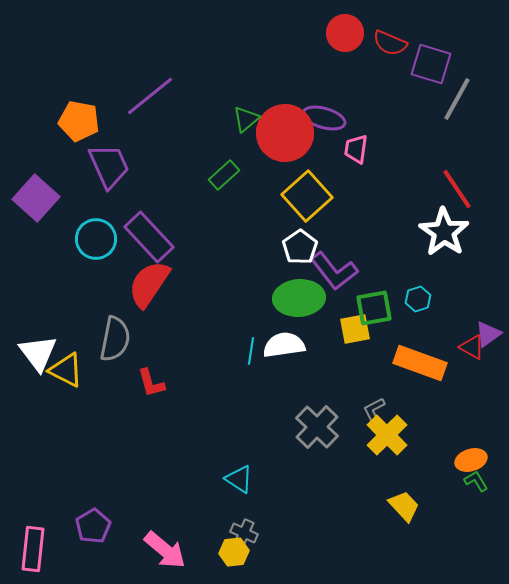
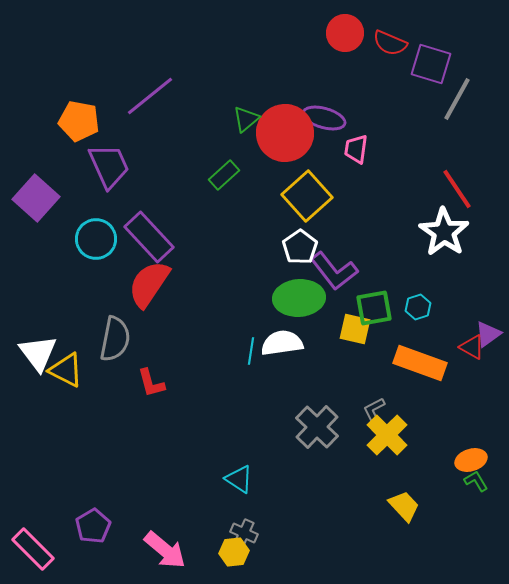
cyan hexagon at (418, 299): moved 8 px down
yellow square at (355, 329): rotated 24 degrees clockwise
white semicircle at (284, 345): moved 2 px left, 2 px up
pink rectangle at (33, 549): rotated 51 degrees counterclockwise
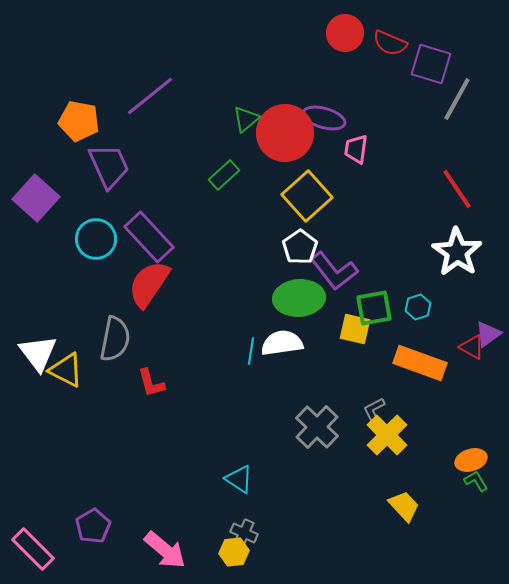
white star at (444, 232): moved 13 px right, 20 px down
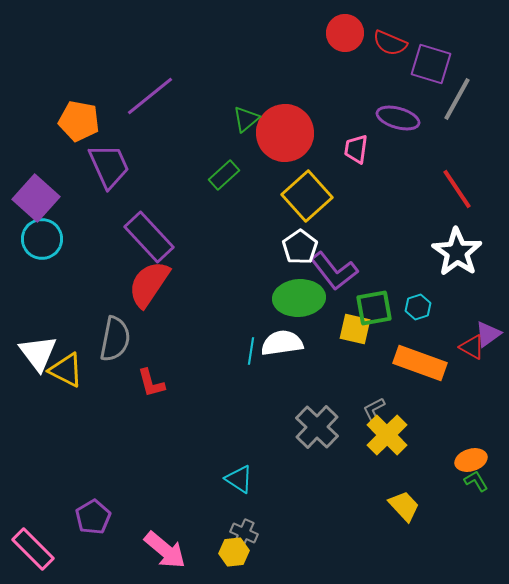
purple ellipse at (324, 118): moved 74 px right
cyan circle at (96, 239): moved 54 px left
purple pentagon at (93, 526): moved 9 px up
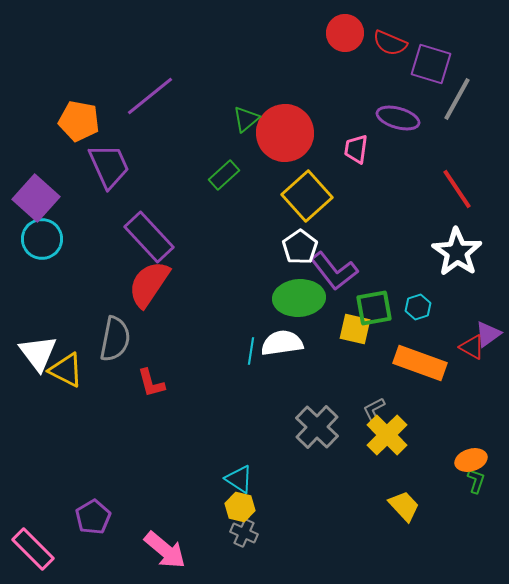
green L-shape at (476, 481): rotated 50 degrees clockwise
yellow hexagon at (234, 552): moved 6 px right, 45 px up; rotated 20 degrees clockwise
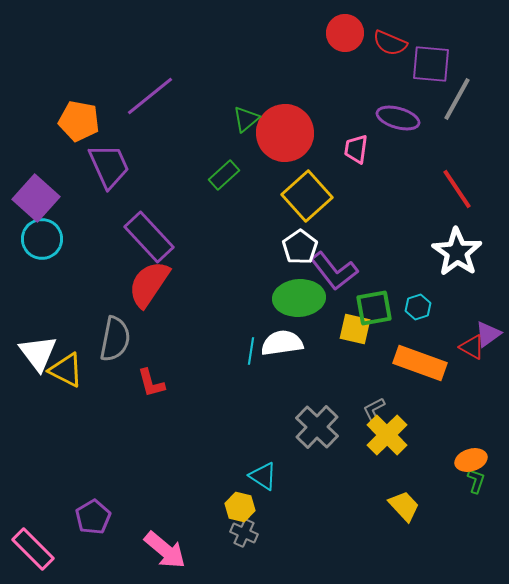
purple square at (431, 64): rotated 12 degrees counterclockwise
cyan triangle at (239, 479): moved 24 px right, 3 px up
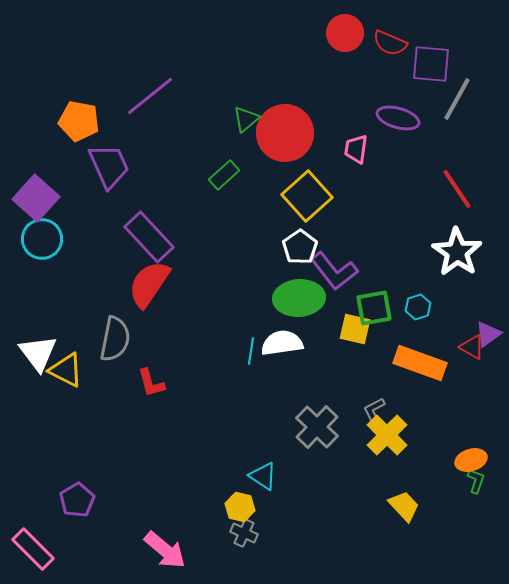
purple pentagon at (93, 517): moved 16 px left, 17 px up
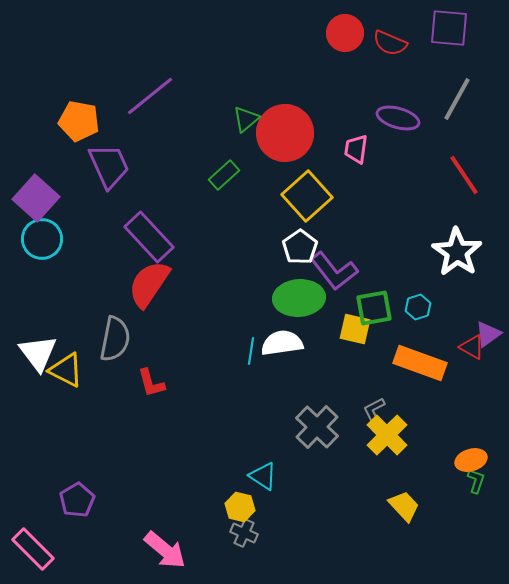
purple square at (431, 64): moved 18 px right, 36 px up
red line at (457, 189): moved 7 px right, 14 px up
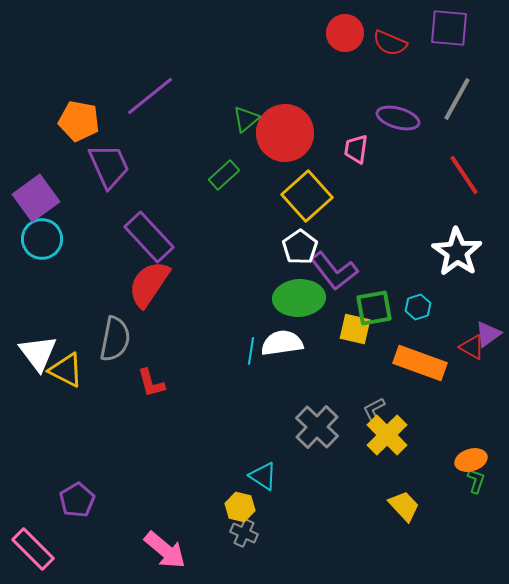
purple square at (36, 198): rotated 12 degrees clockwise
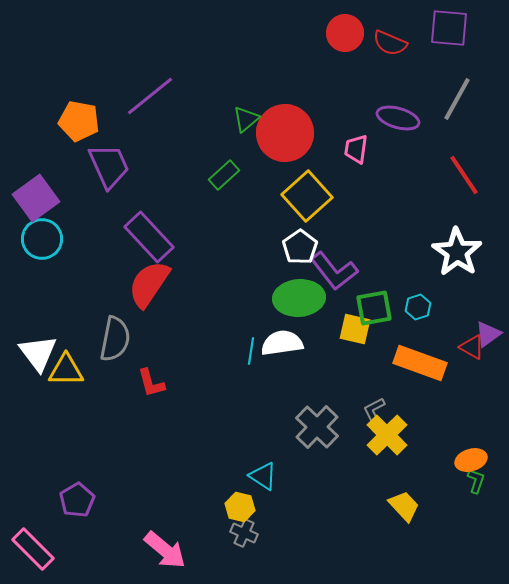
yellow triangle at (66, 370): rotated 27 degrees counterclockwise
